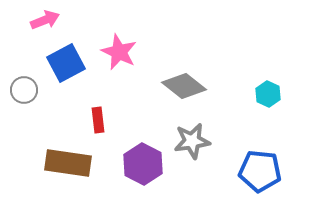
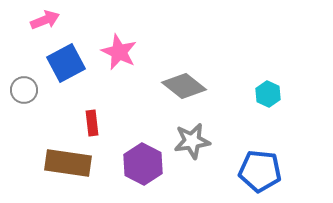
red rectangle: moved 6 px left, 3 px down
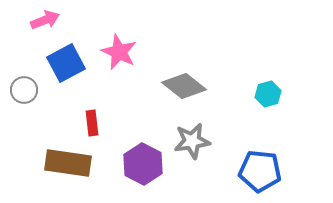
cyan hexagon: rotated 20 degrees clockwise
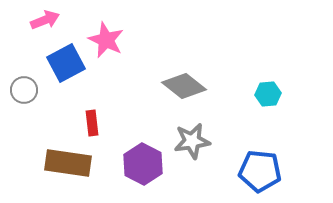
pink star: moved 13 px left, 12 px up
cyan hexagon: rotated 10 degrees clockwise
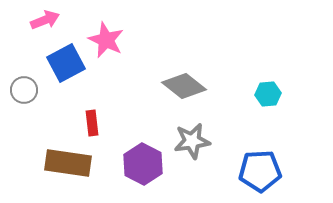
blue pentagon: rotated 9 degrees counterclockwise
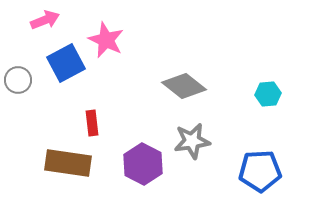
gray circle: moved 6 px left, 10 px up
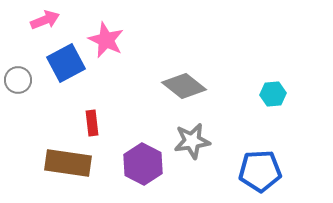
cyan hexagon: moved 5 px right
